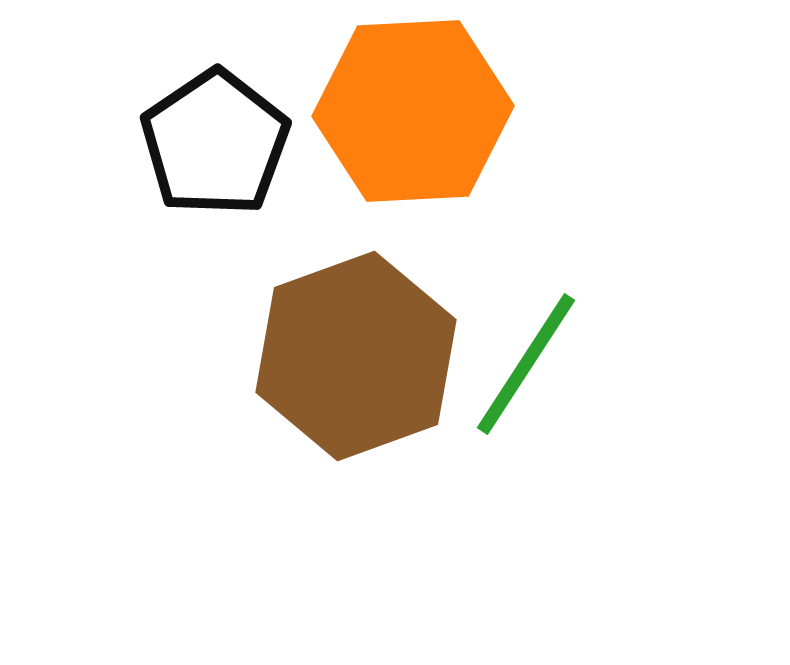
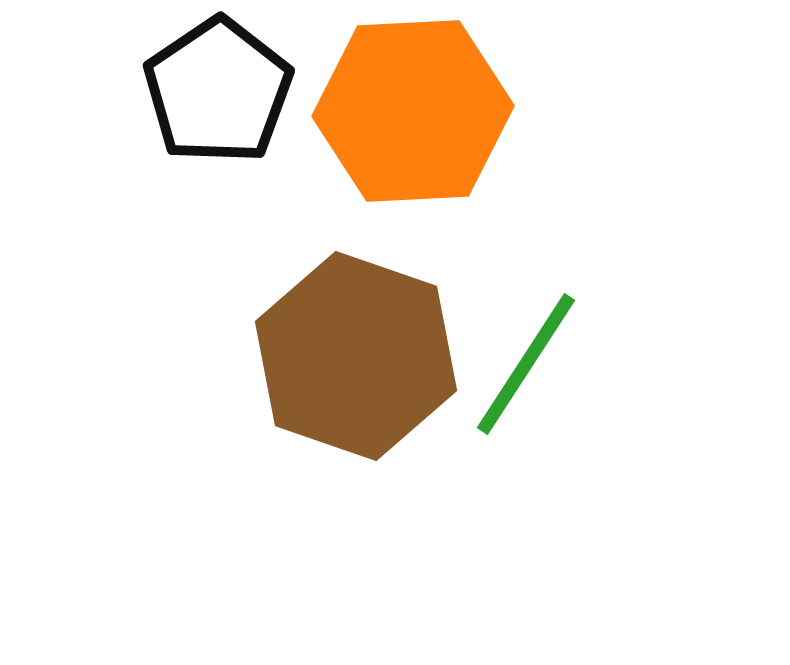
black pentagon: moved 3 px right, 52 px up
brown hexagon: rotated 21 degrees counterclockwise
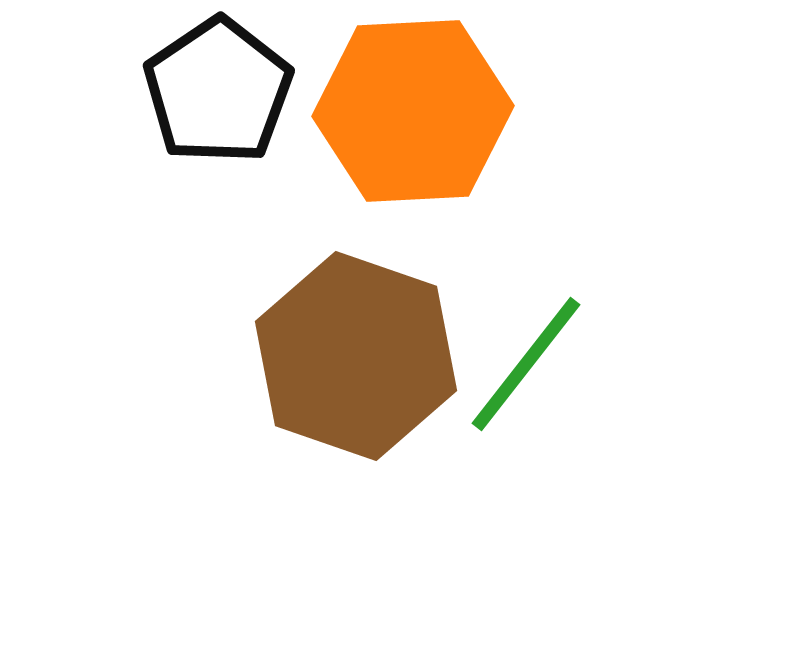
green line: rotated 5 degrees clockwise
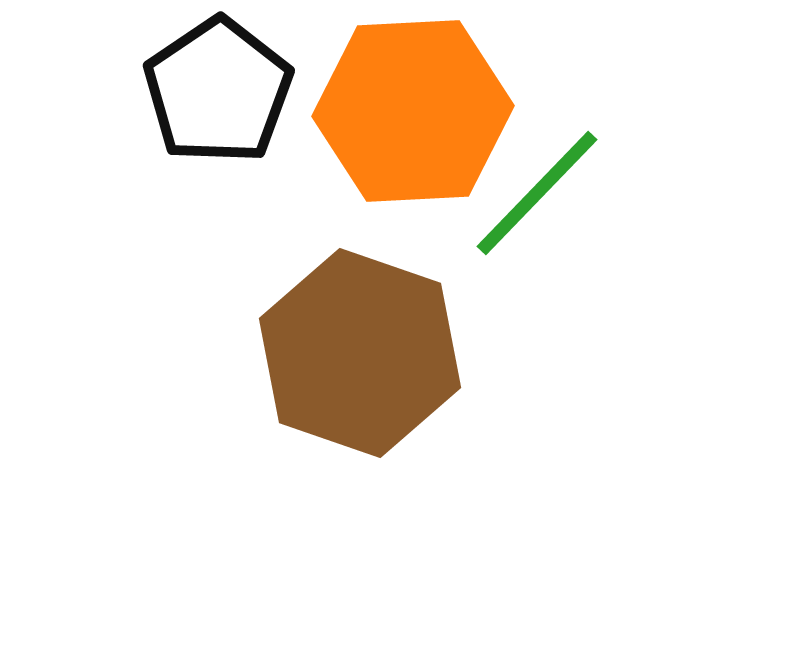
brown hexagon: moved 4 px right, 3 px up
green line: moved 11 px right, 171 px up; rotated 6 degrees clockwise
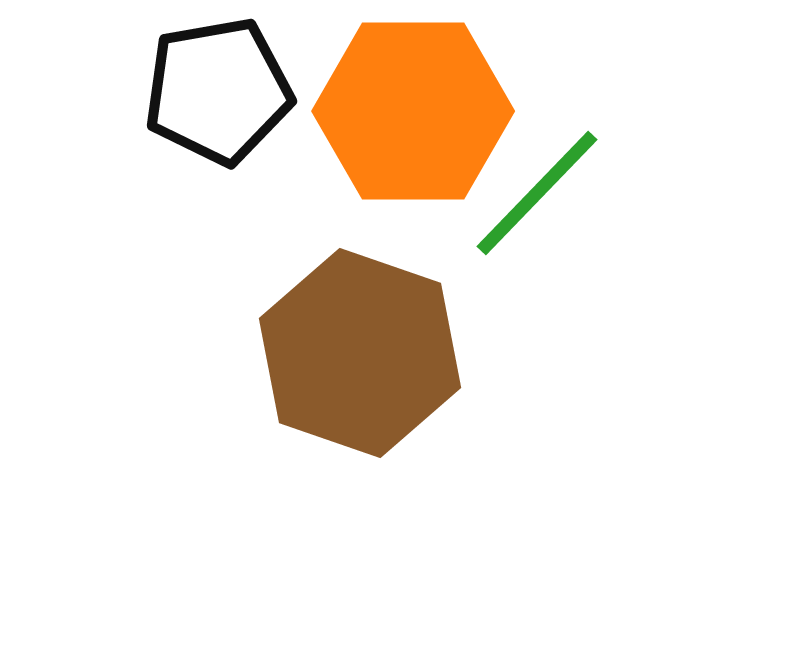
black pentagon: rotated 24 degrees clockwise
orange hexagon: rotated 3 degrees clockwise
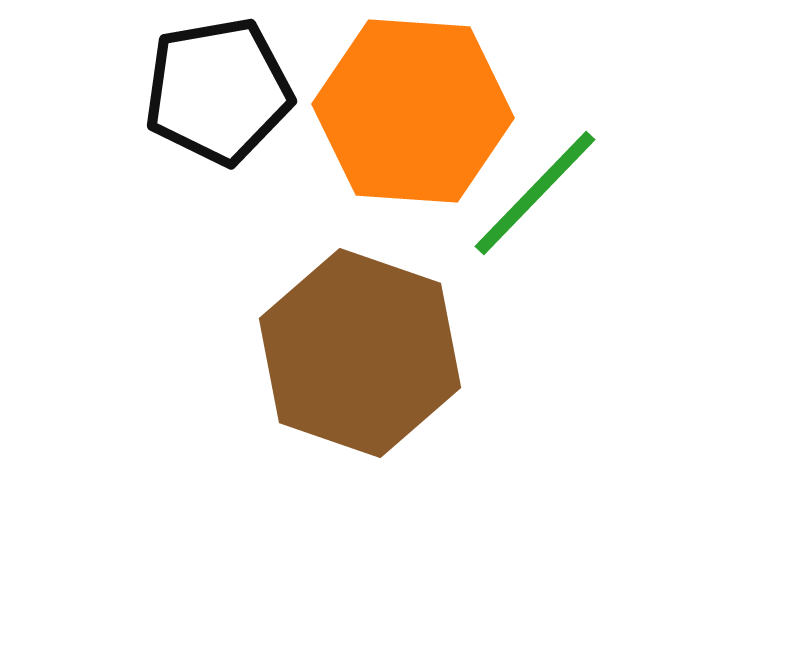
orange hexagon: rotated 4 degrees clockwise
green line: moved 2 px left
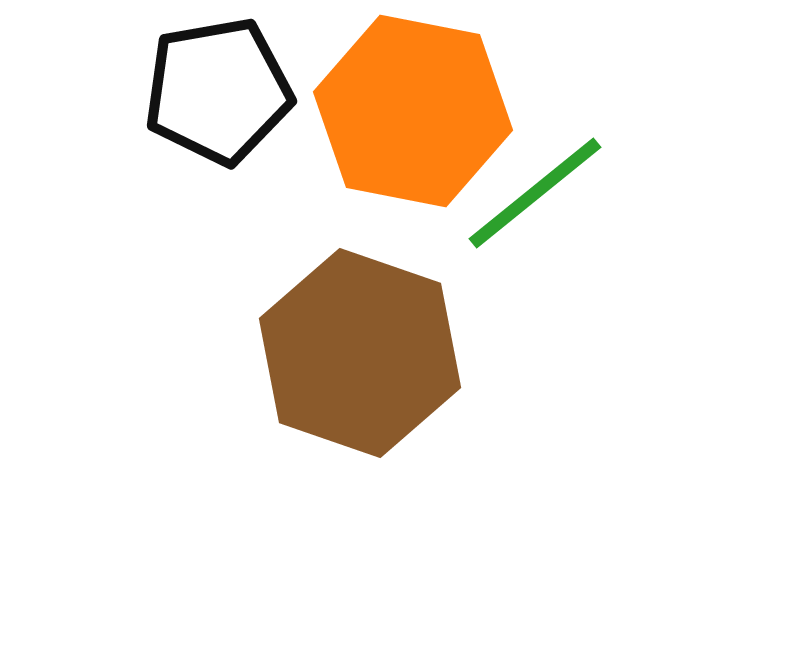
orange hexagon: rotated 7 degrees clockwise
green line: rotated 7 degrees clockwise
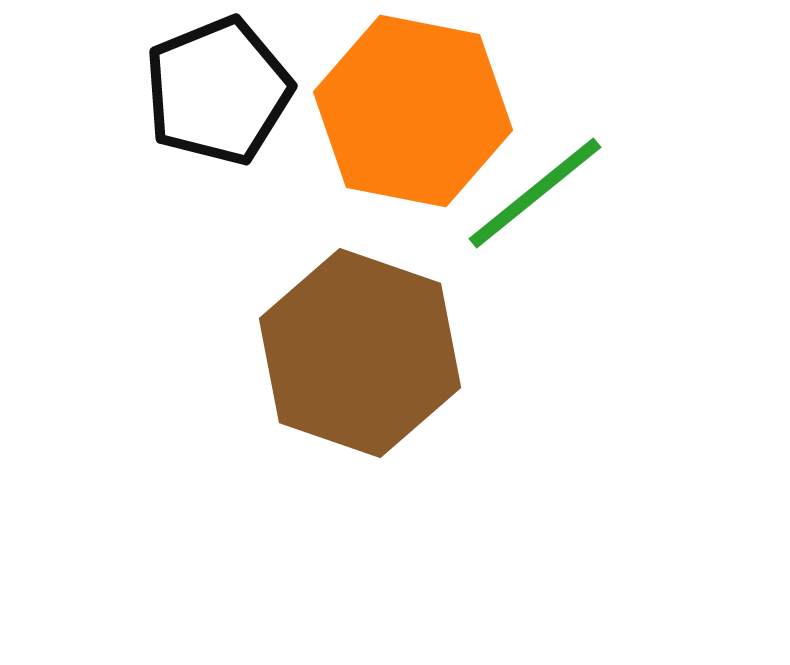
black pentagon: rotated 12 degrees counterclockwise
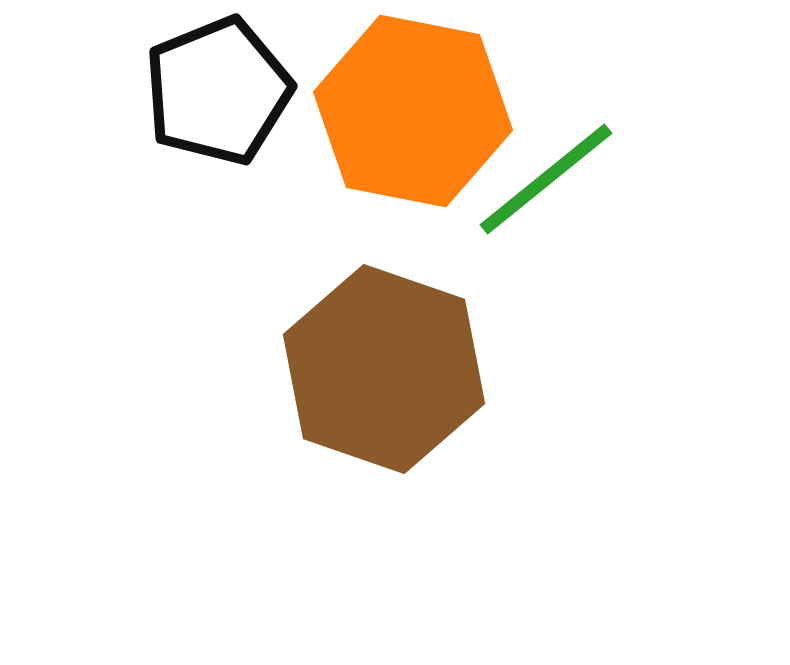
green line: moved 11 px right, 14 px up
brown hexagon: moved 24 px right, 16 px down
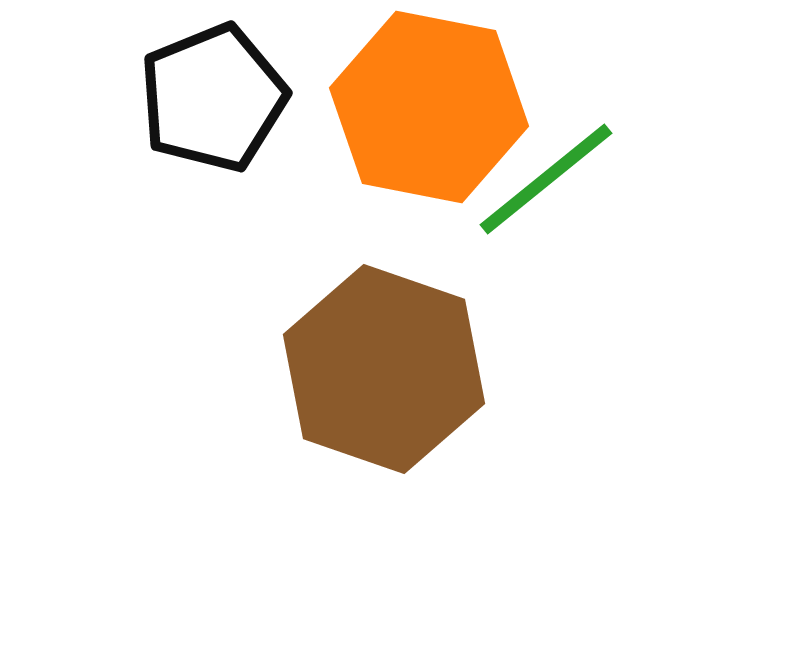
black pentagon: moved 5 px left, 7 px down
orange hexagon: moved 16 px right, 4 px up
